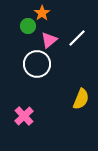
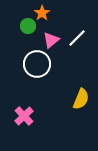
pink triangle: moved 2 px right
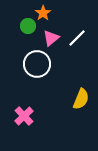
orange star: moved 1 px right
pink triangle: moved 2 px up
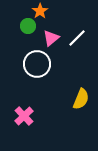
orange star: moved 3 px left, 2 px up
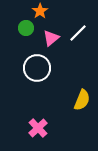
green circle: moved 2 px left, 2 px down
white line: moved 1 px right, 5 px up
white circle: moved 4 px down
yellow semicircle: moved 1 px right, 1 px down
pink cross: moved 14 px right, 12 px down
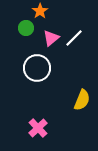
white line: moved 4 px left, 5 px down
